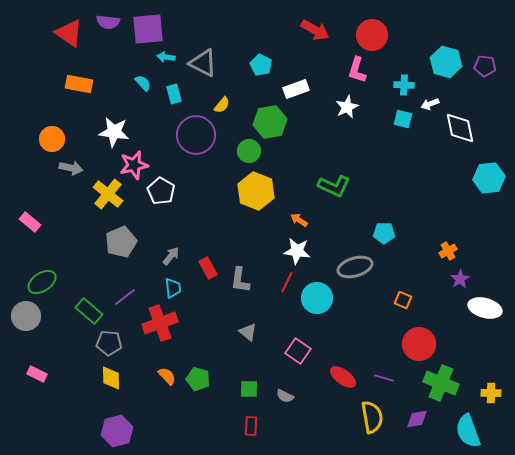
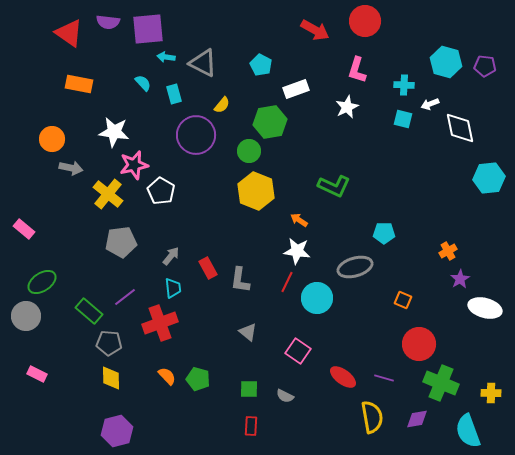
red circle at (372, 35): moved 7 px left, 14 px up
pink rectangle at (30, 222): moved 6 px left, 7 px down
gray pentagon at (121, 242): rotated 16 degrees clockwise
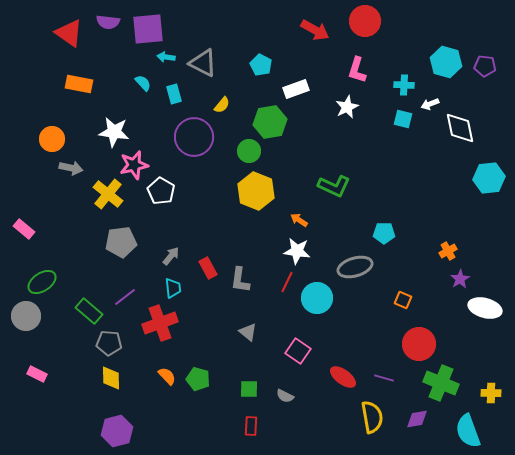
purple circle at (196, 135): moved 2 px left, 2 px down
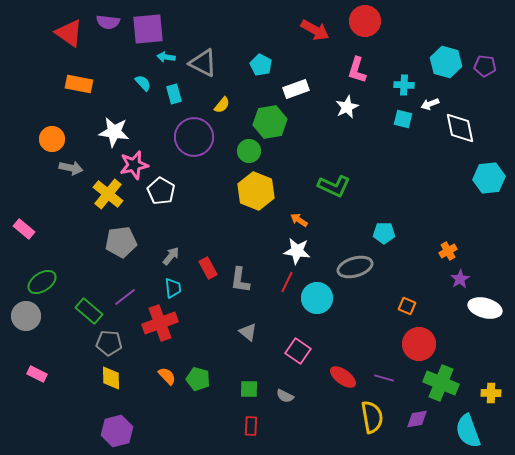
orange square at (403, 300): moved 4 px right, 6 px down
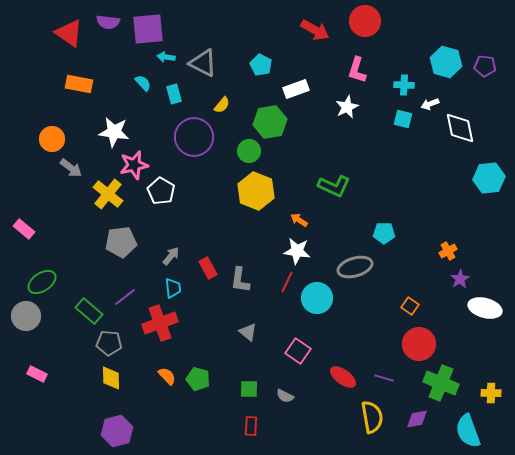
gray arrow at (71, 168): rotated 25 degrees clockwise
orange square at (407, 306): moved 3 px right; rotated 12 degrees clockwise
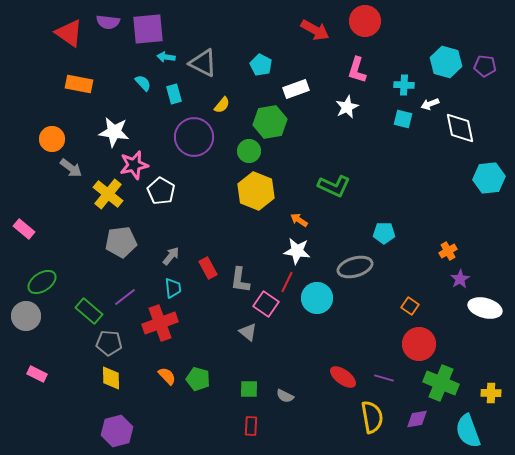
pink square at (298, 351): moved 32 px left, 47 px up
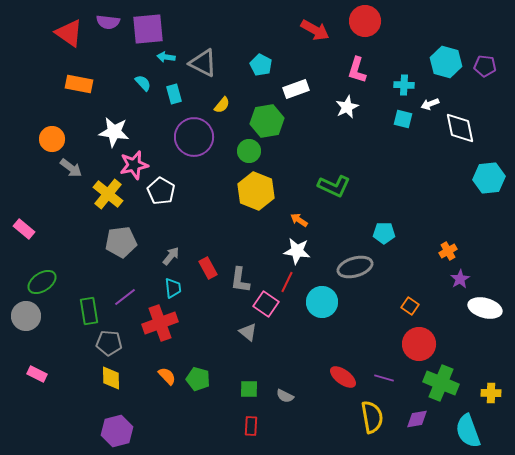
green hexagon at (270, 122): moved 3 px left, 1 px up
cyan circle at (317, 298): moved 5 px right, 4 px down
green rectangle at (89, 311): rotated 40 degrees clockwise
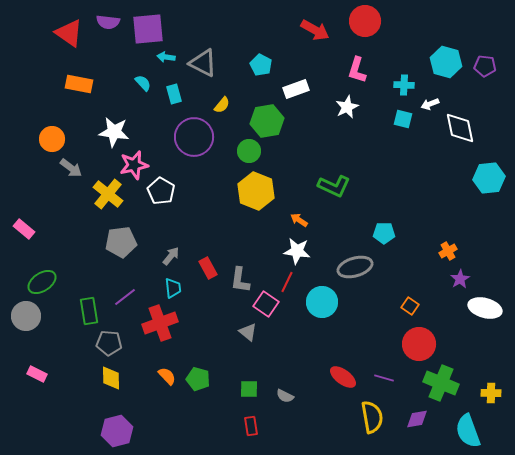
red rectangle at (251, 426): rotated 12 degrees counterclockwise
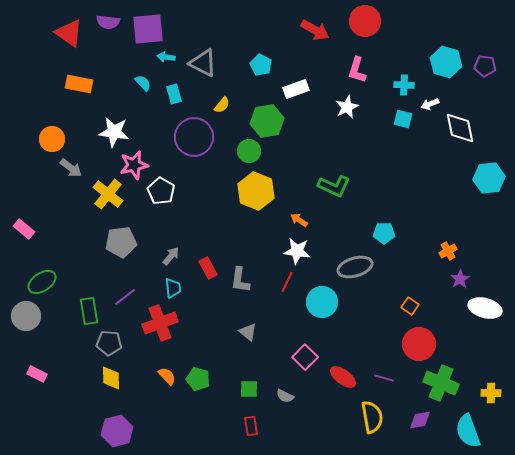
pink square at (266, 304): moved 39 px right, 53 px down; rotated 10 degrees clockwise
purple diamond at (417, 419): moved 3 px right, 1 px down
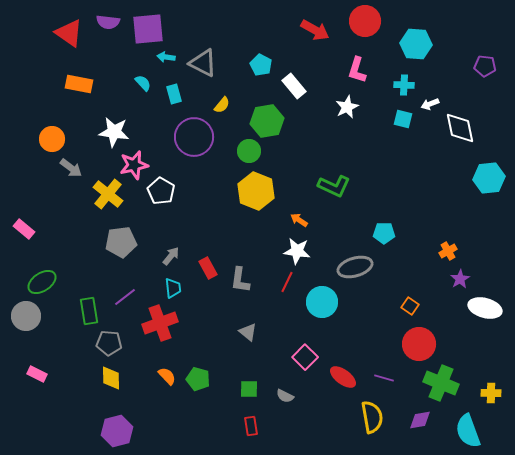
cyan hexagon at (446, 62): moved 30 px left, 18 px up; rotated 12 degrees counterclockwise
white rectangle at (296, 89): moved 2 px left, 3 px up; rotated 70 degrees clockwise
